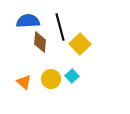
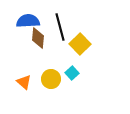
brown diamond: moved 2 px left, 4 px up
cyan square: moved 3 px up
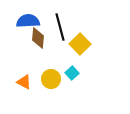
orange triangle: rotated 14 degrees counterclockwise
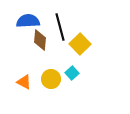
brown diamond: moved 2 px right, 2 px down
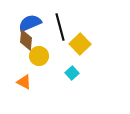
blue semicircle: moved 2 px right, 2 px down; rotated 20 degrees counterclockwise
brown diamond: moved 14 px left
yellow circle: moved 12 px left, 23 px up
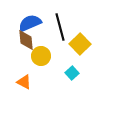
brown diamond: rotated 10 degrees counterclockwise
yellow circle: moved 2 px right
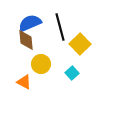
yellow circle: moved 8 px down
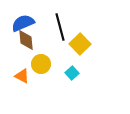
blue semicircle: moved 7 px left
orange triangle: moved 2 px left, 6 px up
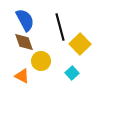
blue semicircle: moved 2 px right, 3 px up; rotated 85 degrees clockwise
brown diamond: moved 2 px left, 2 px down; rotated 15 degrees counterclockwise
yellow circle: moved 3 px up
